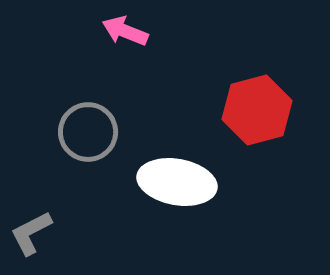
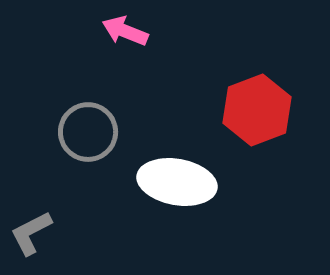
red hexagon: rotated 6 degrees counterclockwise
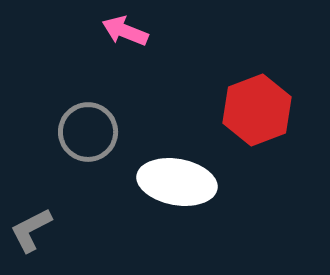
gray L-shape: moved 3 px up
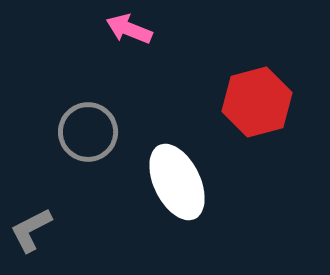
pink arrow: moved 4 px right, 2 px up
red hexagon: moved 8 px up; rotated 6 degrees clockwise
white ellipse: rotated 54 degrees clockwise
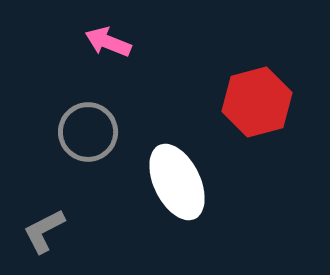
pink arrow: moved 21 px left, 13 px down
gray L-shape: moved 13 px right, 1 px down
